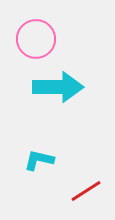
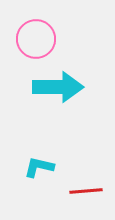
cyan L-shape: moved 7 px down
red line: rotated 28 degrees clockwise
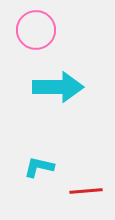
pink circle: moved 9 px up
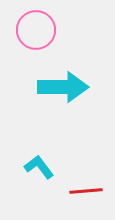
cyan arrow: moved 5 px right
cyan L-shape: rotated 40 degrees clockwise
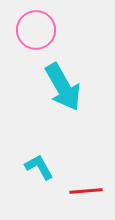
cyan arrow: rotated 60 degrees clockwise
cyan L-shape: rotated 8 degrees clockwise
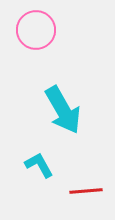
cyan arrow: moved 23 px down
cyan L-shape: moved 2 px up
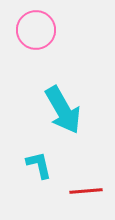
cyan L-shape: rotated 16 degrees clockwise
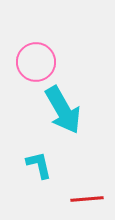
pink circle: moved 32 px down
red line: moved 1 px right, 8 px down
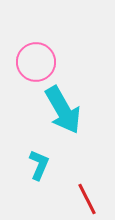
cyan L-shape: rotated 36 degrees clockwise
red line: rotated 68 degrees clockwise
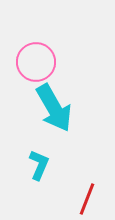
cyan arrow: moved 9 px left, 2 px up
red line: rotated 48 degrees clockwise
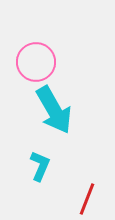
cyan arrow: moved 2 px down
cyan L-shape: moved 1 px right, 1 px down
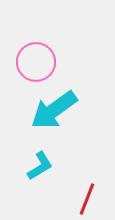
cyan arrow: rotated 84 degrees clockwise
cyan L-shape: rotated 36 degrees clockwise
